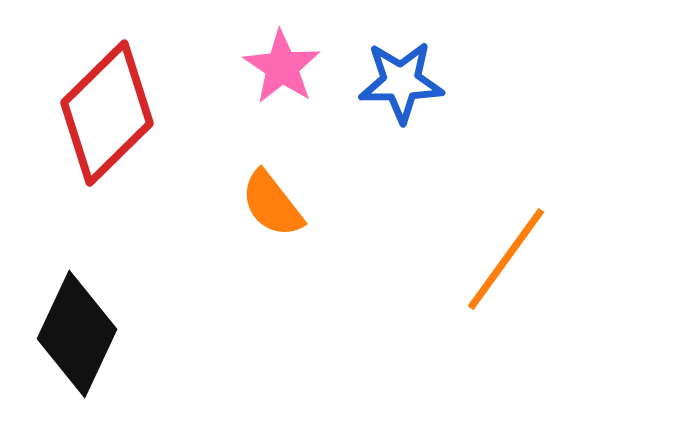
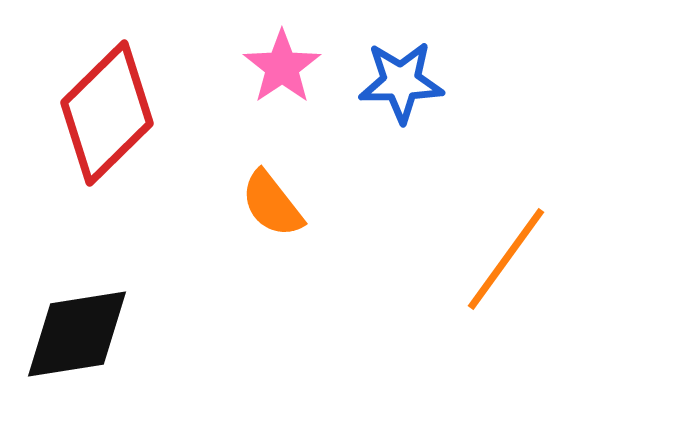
pink star: rotated 4 degrees clockwise
black diamond: rotated 56 degrees clockwise
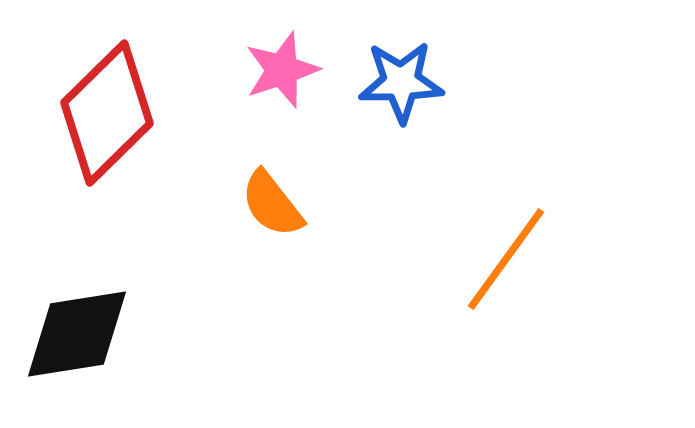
pink star: moved 3 px down; rotated 16 degrees clockwise
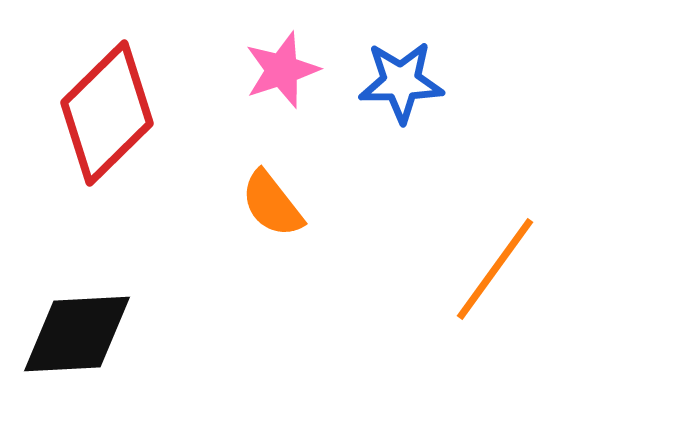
orange line: moved 11 px left, 10 px down
black diamond: rotated 6 degrees clockwise
